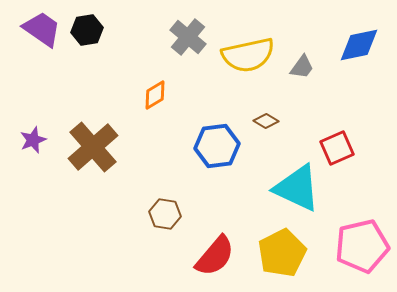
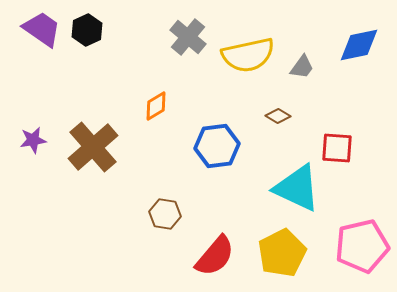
black hexagon: rotated 16 degrees counterclockwise
orange diamond: moved 1 px right, 11 px down
brown diamond: moved 12 px right, 5 px up
purple star: rotated 12 degrees clockwise
red square: rotated 28 degrees clockwise
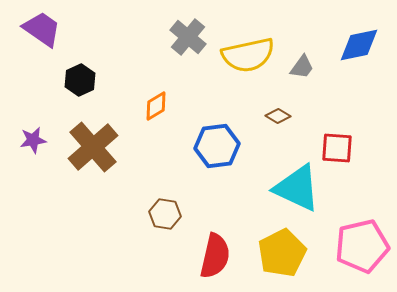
black hexagon: moved 7 px left, 50 px down
red semicircle: rotated 27 degrees counterclockwise
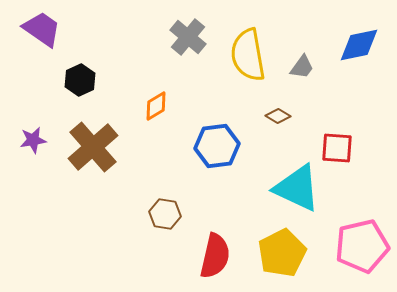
yellow semicircle: rotated 92 degrees clockwise
